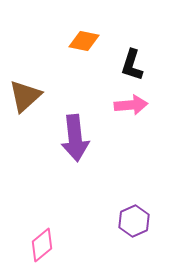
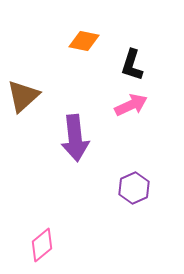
brown triangle: moved 2 px left
pink arrow: rotated 20 degrees counterclockwise
purple hexagon: moved 33 px up
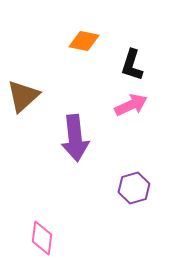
purple hexagon: rotated 8 degrees clockwise
pink diamond: moved 7 px up; rotated 44 degrees counterclockwise
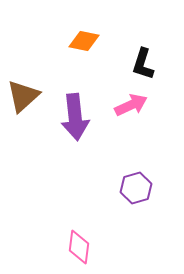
black L-shape: moved 11 px right, 1 px up
purple arrow: moved 21 px up
purple hexagon: moved 2 px right
pink diamond: moved 37 px right, 9 px down
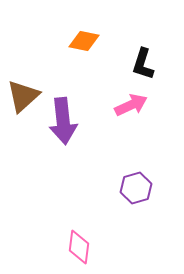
purple arrow: moved 12 px left, 4 px down
